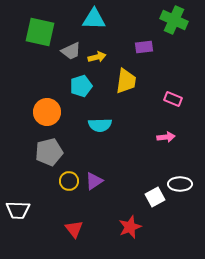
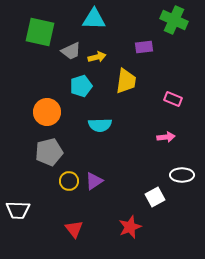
white ellipse: moved 2 px right, 9 px up
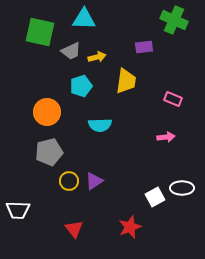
cyan triangle: moved 10 px left
white ellipse: moved 13 px down
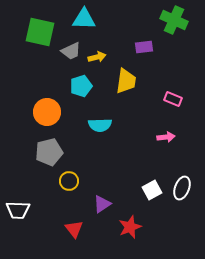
purple triangle: moved 8 px right, 23 px down
white ellipse: rotated 70 degrees counterclockwise
white square: moved 3 px left, 7 px up
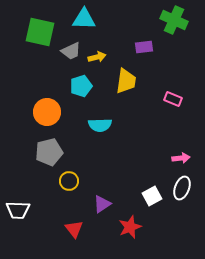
pink arrow: moved 15 px right, 21 px down
white square: moved 6 px down
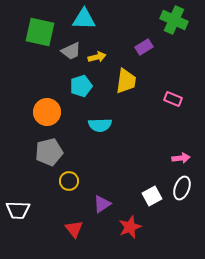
purple rectangle: rotated 24 degrees counterclockwise
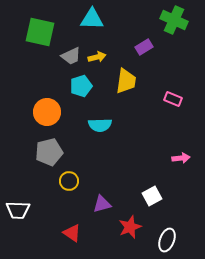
cyan triangle: moved 8 px right
gray trapezoid: moved 5 px down
white ellipse: moved 15 px left, 52 px down
purple triangle: rotated 18 degrees clockwise
red triangle: moved 2 px left, 4 px down; rotated 18 degrees counterclockwise
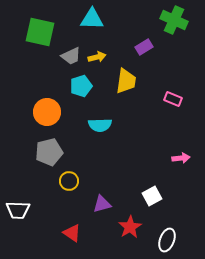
red star: rotated 10 degrees counterclockwise
